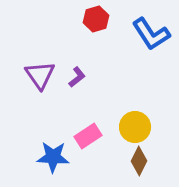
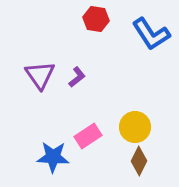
red hexagon: rotated 25 degrees clockwise
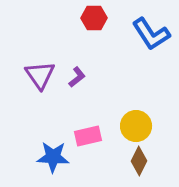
red hexagon: moved 2 px left, 1 px up; rotated 10 degrees counterclockwise
yellow circle: moved 1 px right, 1 px up
pink rectangle: rotated 20 degrees clockwise
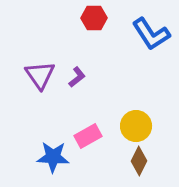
pink rectangle: rotated 16 degrees counterclockwise
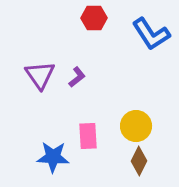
pink rectangle: rotated 64 degrees counterclockwise
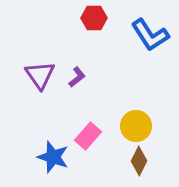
blue L-shape: moved 1 px left, 1 px down
pink rectangle: rotated 44 degrees clockwise
blue star: rotated 16 degrees clockwise
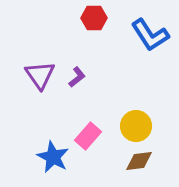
blue star: rotated 8 degrees clockwise
brown diamond: rotated 56 degrees clockwise
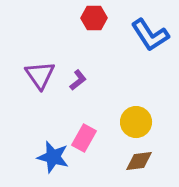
purple L-shape: moved 1 px right, 3 px down
yellow circle: moved 4 px up
pink rectangle: moved 4 px left, 2 px down; rotated 12 degrees counterclockwise
blue star: rotated 12 degrees counterclockwise
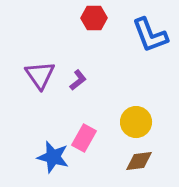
blue L-shape: rotated 12 degrees clockwise
